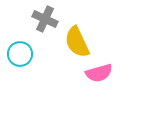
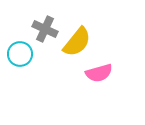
gray cross: moved 10 px down
yellow semicircle: rotated 116 degrees counterclockwise
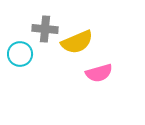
gray cross: rotated 20 degrees counterclockwise
yellow semicircle: rotated 28 degrees clockwise
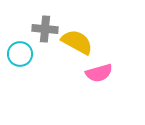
yellow semicircle: rotated 128 degrees counterclockwise
